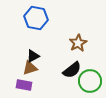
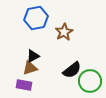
blue hexagon: rotated 20 degrees counterclockwise
brown star: moved 14 px left, 11 px up
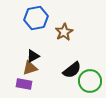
purple rectangle: moved 1 px up
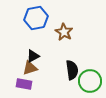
brown star: rotated 12 degrees counterclockwise
black semicircle: rotated 60 degrees counterclockwise
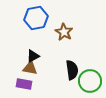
brown triangle: rotated 28 degrees clockwise
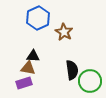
blue hexagon: moved 2 px right; rotated 15 degrees counterclockwise
black triangle: rotated 32 degrees clockwise
brown triangle: moved 2 px left
purple rectangle: moved 1 px up; rotated 28 degrees counterclockwise
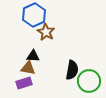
blue hexagon: moved 4 px left, 3 px up
brown star: moved 18 px left
black semicircle: rotated 18 degrees clockwise
green circle: moved 1 px left
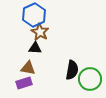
brown star: moved 6 px left
black triangle: moved 2 px right, 8 px up
green circle: moved 1 px right, 2 px up
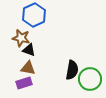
brown star: moved 19 px left, 6 px down; rotated 18 degrees counterclockwise
black triangle: moved 6 px left, 2 px down; rotated 16 degrees clockwise
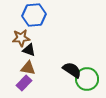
blue hexagon: rotated 20 degrees clockwise
brown star: rotated 18 degrees counterclockwise
black semicircle: rotated 66 degrees counterclockwise
green circle: moved 3 px left
purple rectangle: rotated 28 degrees counterclockwise
